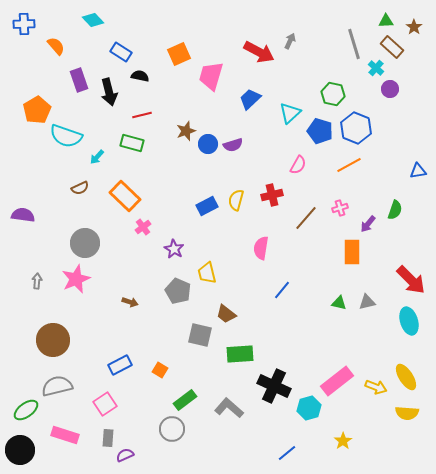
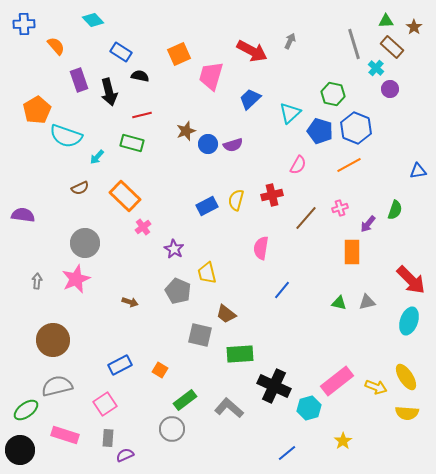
red arrow at (259, 52): moved 7 px left, 1 px up
cyan ellipse at (409, 321): rotated 36 degrees clockwise
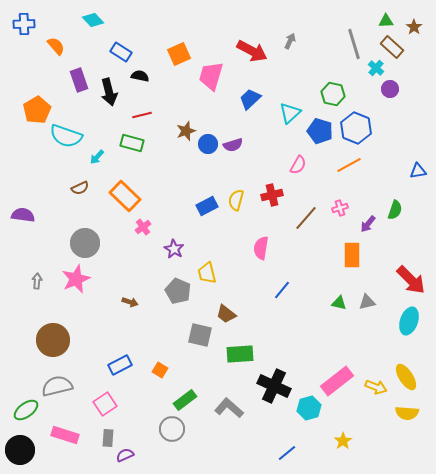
orange rectangle at (352, 252): moved 3 px down
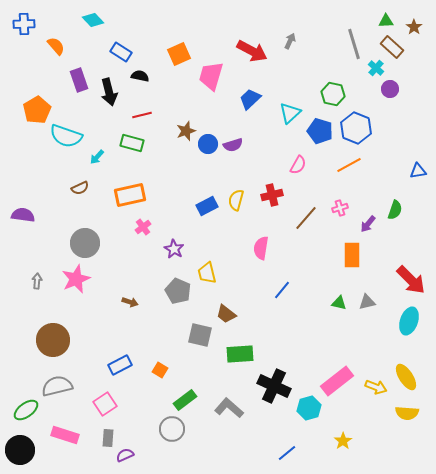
orange rectangle at (125, 196): moved 5 px right, 1 px up; rotated 56 degrees counterclockwise
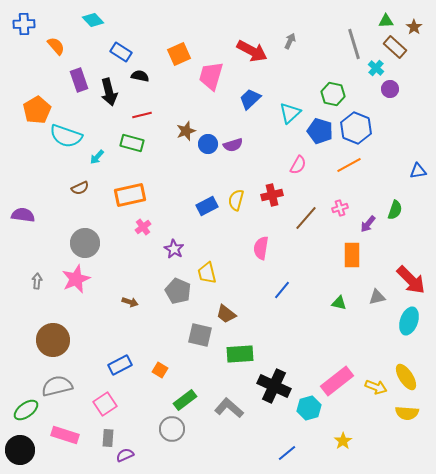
brown rectangle at (392, 47): moved 3 px right
gray triangle at (367, 302): moved 10 px right, 5 px up
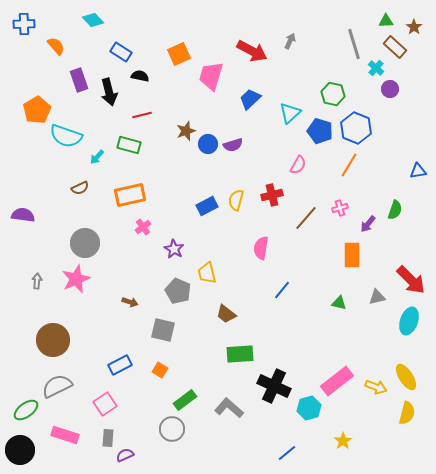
green rectangle at (132, 143): moved 3 px left, 2 px down
orange line at (349, 165): rotated 30 degrees counterclockwise
gray square at (200, 335): moved 37 px left, 5 px up
gray semicircle at (57, 386): rotated 12 degrees counterclockwise
yellow semicircle at (407, 413): rotated 80 degrees counterclockwise
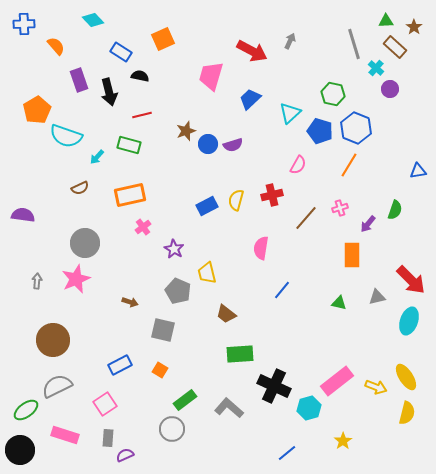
orange square at (179, 54): moved 16 px left, 15 px up
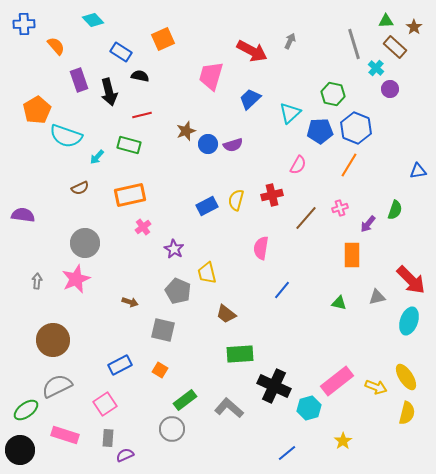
blue pentagon at (320, 131): rotated 20 degrees counterclockwise
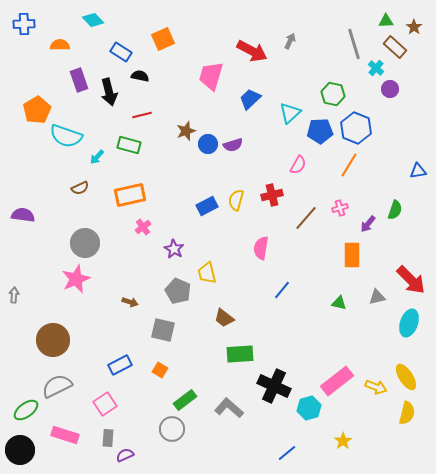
orange semicircle at (56, 46): moved 4 px right, 1 px up; rotated 48 degrees counterclockwise
gray arrow at (37, 281): moved 23 px left, 14 px down
brown trapezoid at (226, 314): moved 2 px left, 4 px down
cyan ellipse at (409, 321): moved 2 px down
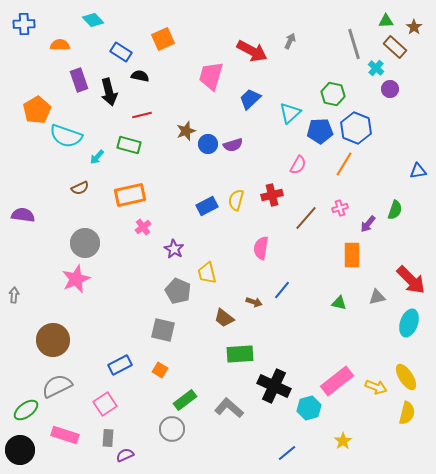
orange line at (349, 165): moved 5 px left, 1 px up
brown arrow at (130, 302): moved 124 px right
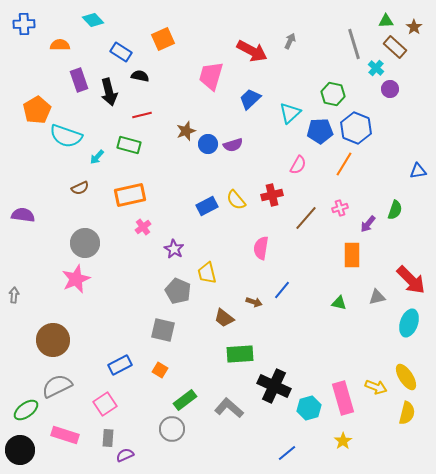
yellow semicircle at (236, 200): rotated 55 degrees counterclockwise
pink rectangle at (337, 381): moved 6 px right, 17 px down; rotated 68 degrees counterclockwise
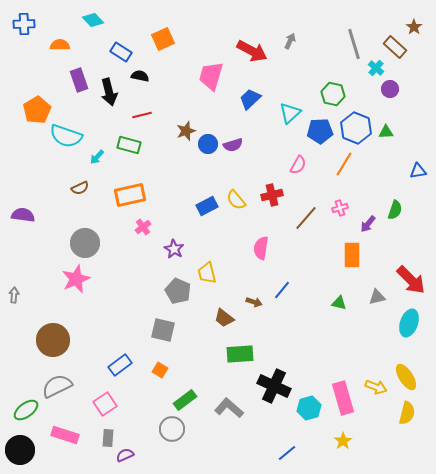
green triangle at (386, 21): moved 111 px down
blue rectangle at (120, 365): rotated 10 degrees counterclockwise
